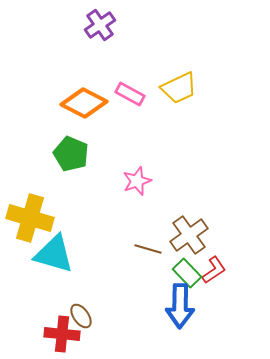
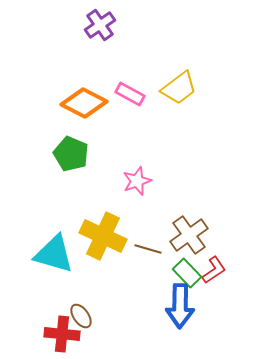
yellow trapezoid: rotated 12 degrees counterclockwise
yellow cross: moved 73 px right, 18 px down; rotated 9 degrees clockwise
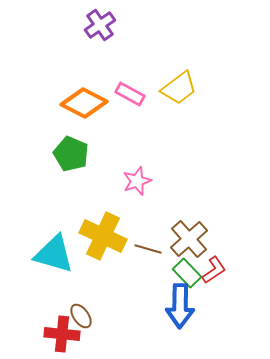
brown cross: moved 4 px down; rotated 6 degrees counterclockwise
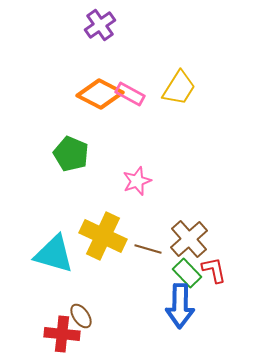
yellow trapezoid: rotated 21 degrees counterclockwise
orange diamond: moved 16 px right, 9 px up
red L-shape: rotated 68 degrees counterclockwise
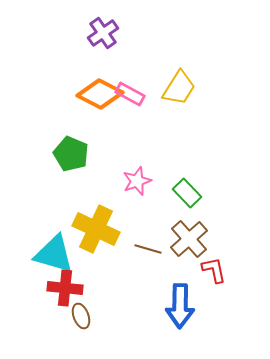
purple cross: moved 3 px right, 8 px down
yellow cross: moved 7 px left, 7 px up
green rectangle: moved 80 px up
brown ellipse: rotated 15 degrees clockwise
red cross: moved 3 px right, 46 px up
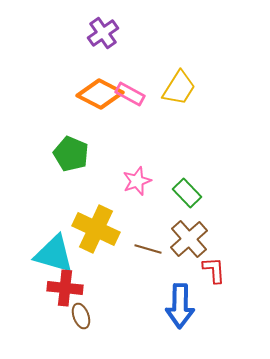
red L-shape: rotated 8 degrees clockwise
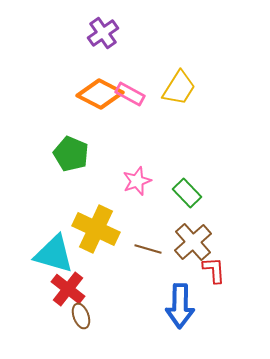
brown cross: moved 4 px right, 3 px down
red cross: moved 3 px right, 1 px down; rotated 32 degrees clockwise
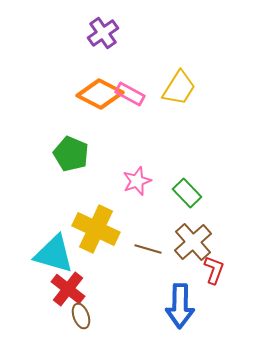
red L-shape: rotated 24 degrees clockwise
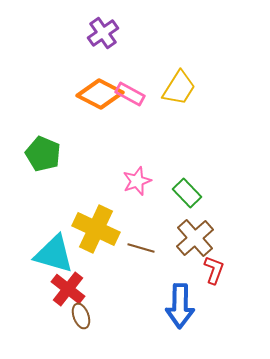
green pentagon: moved 28 px left
brown cross: moved 2 px right, 4 px up
brown line: moved 7 px left, 1 px up
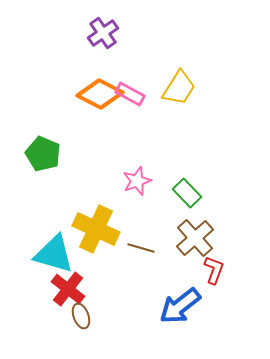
blue arrow: rotated 51 degrees clockwise
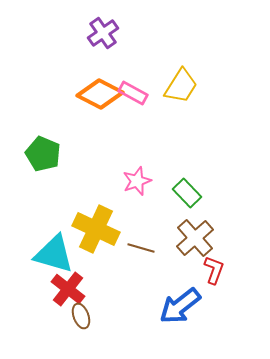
yellow trapezoid: moved 2 px right, 2 px up
pink rectangle: moved 3 px right, 1 px up
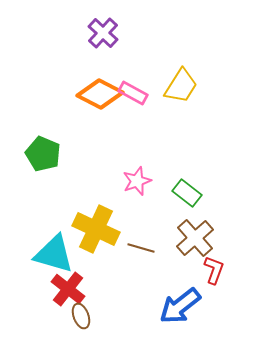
purple cross: rotated 12 degrees counterclockwise
green rectangle: rotated 8 degrees counterclockwise
